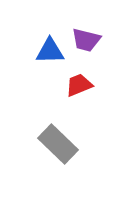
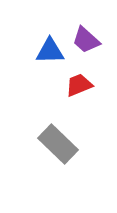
purple trapezoid: rotated 28 degrees clockwise
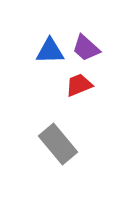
purple trapezoid: moved 8 px down
gray rectangle: rotated 6 degrees clockwise
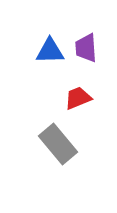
purple trapezoid: rotated 44 degrees clockwise
red trapezoid: moved 1 px left, 13 px down
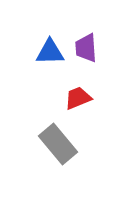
blue triangle: moved 1 px down
